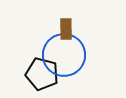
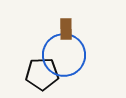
black pentagon: rotated 16 degrees counterclockwise
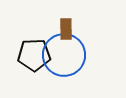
black pentagon: moved 8 px left, 19 px up
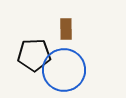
blue circle: moved 15 px down
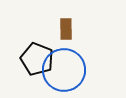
black pentagon: moved 3 px right, 4 px down; rotated 24 degrees clockwise
